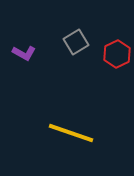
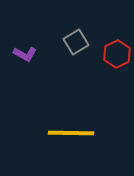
purple L-shape: moved 1 px right, 1 px down
yellow line: rotated 18 degrees counterclockwise
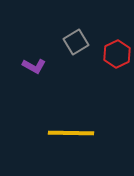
purple L-shape: moved 9 px right, 12 px down
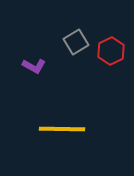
red hexagon: moved 6 px left, 3 px up
yellow line: moved 9 px left, 4 px up
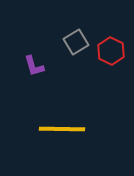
red hexagon: rotated 8 degrees counterclockwise
purple L-shape: rotated 45 degrees clockwise
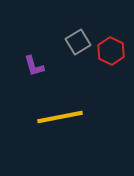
gray square: moved 2 px right
yellow line: moved 2 px left, 12 px up; rotated 12 degrees counterclockwise
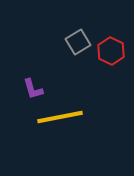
purple L-shape: moved 1 px left, 23 px down
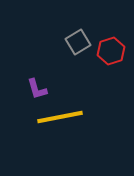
red hexagon: rotated 16 degrees clockwise
purple L-shape: moved 4 px right
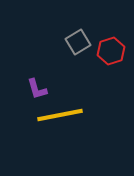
yellow line: moved 2 px up
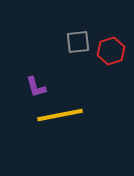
gray square: rotated 25 degrees clockwise
purple L-shape: moved 1 px left, 2 px up
